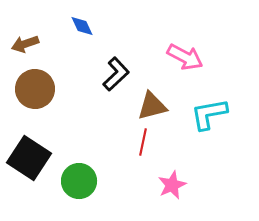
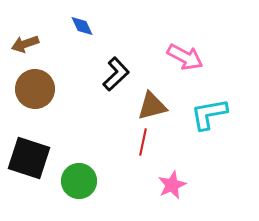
black square: rotated 15 degrees counterclockwise
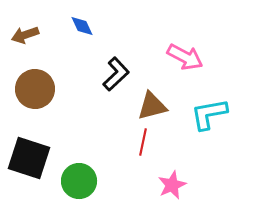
brown arrow: moved 9 px up
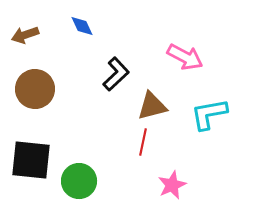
black square: moved 2 px right, 2 px down; rotated 12 degrees counterclockwise
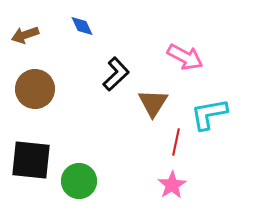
brown triangle: moved 1 px right, 3 px up; rotated 44 degrees counterclockwise
red line: moved 33 px right
pink star: rotated 8 degrees counterclockwise
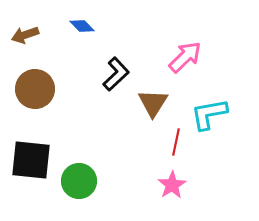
blue diamond: rotated 20 degrees counterclockwise
pink arrow: rotated 72 degrees counterclockwise
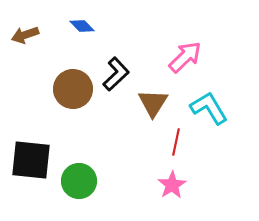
brown circle: moved 38 px right
cyan L-shape: moved 6 px up; rotated 69 degrees clockwise
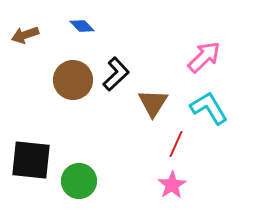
pink arrow: moved 19 px right
brown circle: moved 9 px up
red line: moved 2 px down; rotated 12 degrees clockwise
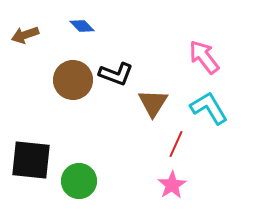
pink arrow: rotated 84 degrees counterclockwise
black L-shape: rotated 64 degrees clockwise
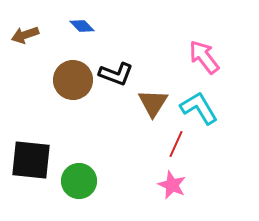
cyan L-shape: moved 10 px left
pink star: rotated 16 degrees counterclockwise
